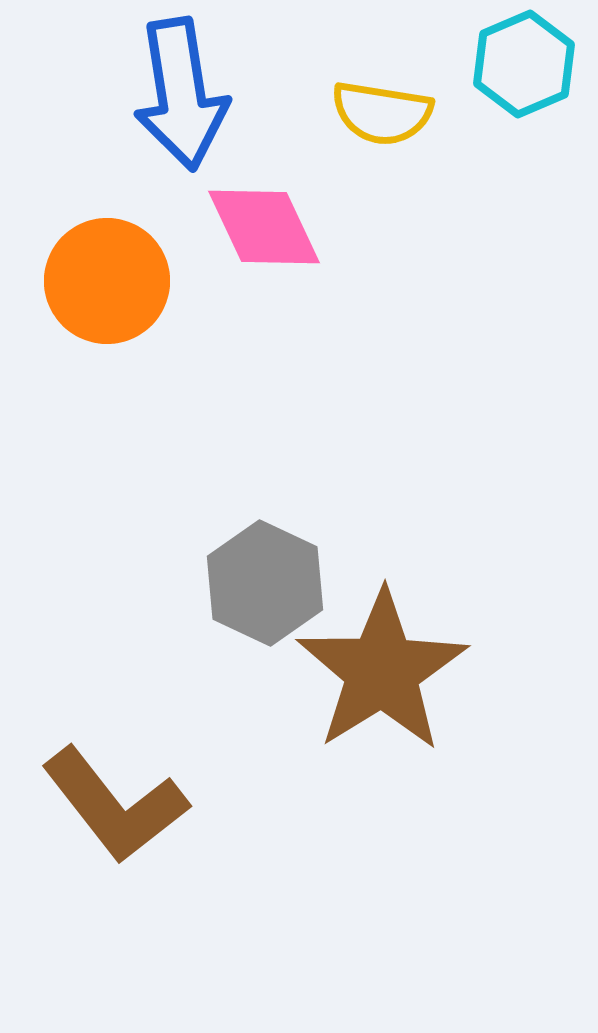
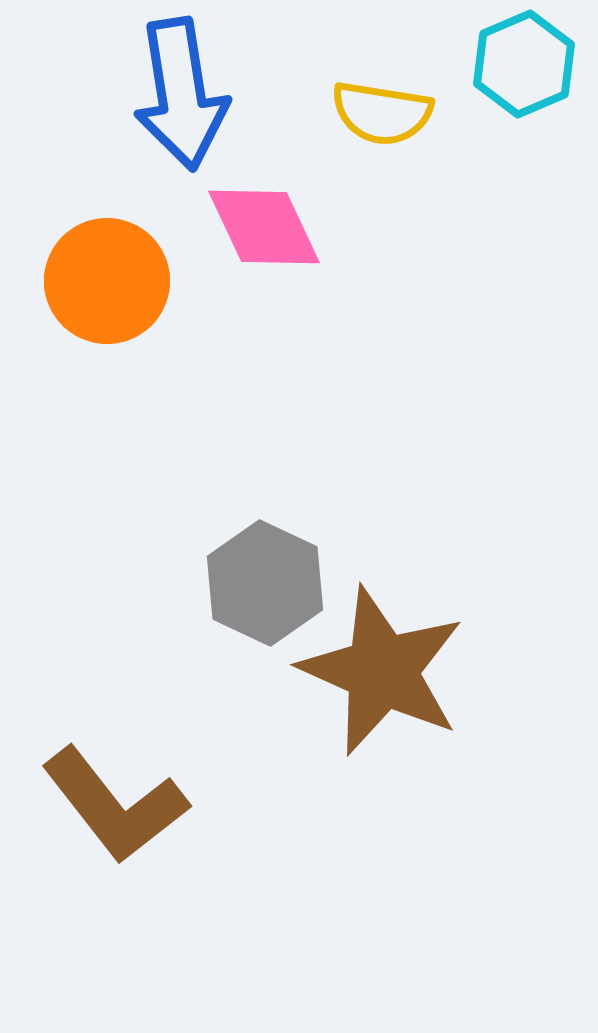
brown star: rotated 16 degrees counterclockwise
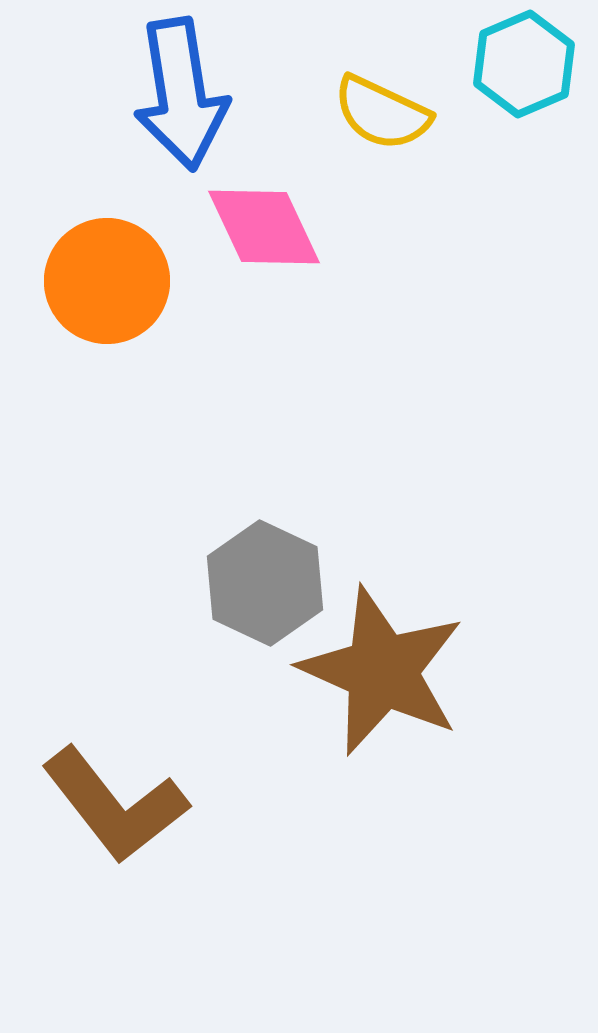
yellow semicircle: rotated 16 degrees clockwise
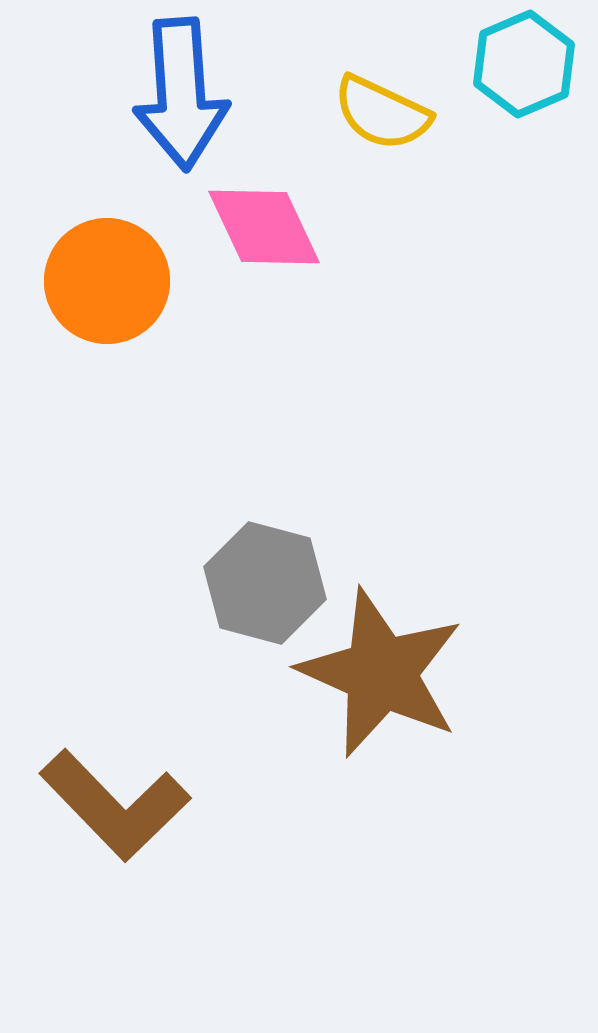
blue arrow: rotated 5 degrees clockwise
gray hexagon: rotated 10 degrees counterclockwise
brown star: moved 1 px left, 2 px down
brown L-shape: rotated 6 degrees counterclockwise
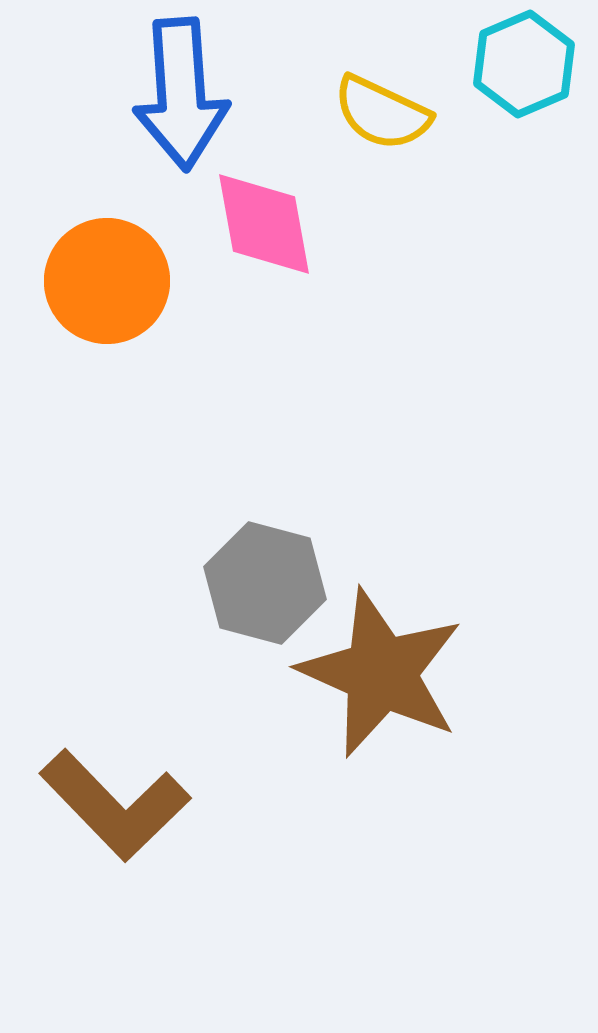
pink diamond: moved 3 px up; rotated 15 degrees clockwise
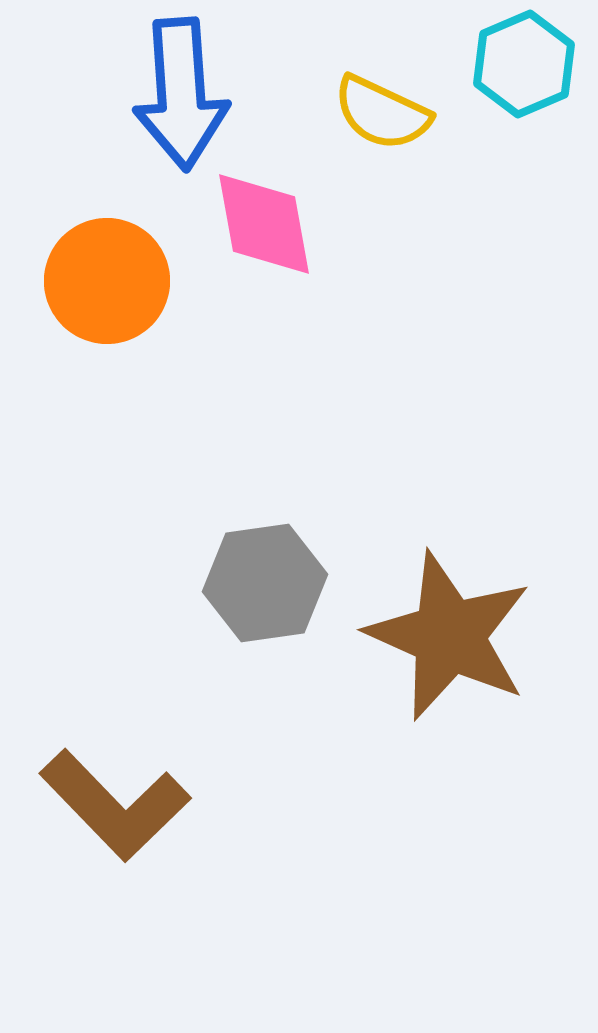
gray hexagon: rotated 23 degrees counterclockwise
brown star: moved 68 px right, 37 px up
